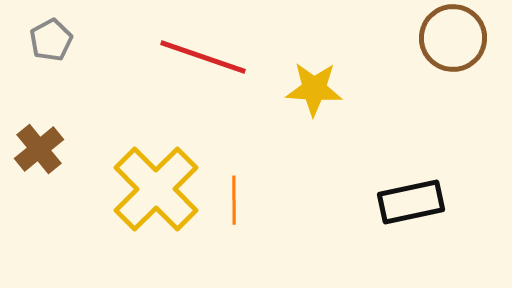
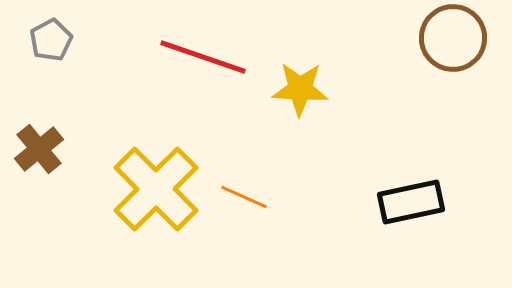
yellow star: moved 14 px left
orange line: moved 10 px right, 3 px up; rotated 66 degrees counterclockwise
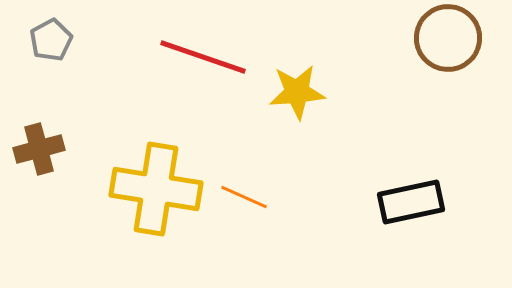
brown circle: moved 5 px left
yellow star: moved 3 px left, 3 px down; rotated 8 degrees counterclockwise
brown cross: rotated 24 degrees clockwise
yellow cross: rotated 36 degrees counterclockwise
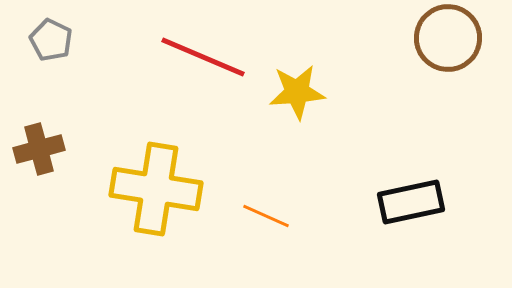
gray pentagon: rotated 18 degrees counterclockwise
red line: rotated 4 degrees clockwise
orange line: moved 22 px right, 19 px down
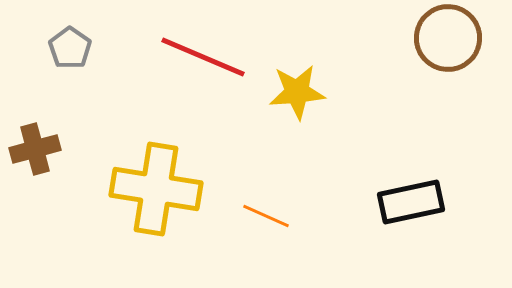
gray pentagon: moved 19 px right, 8 px down; rotated 9 degrees clockwise
brown cross: moved 4 px left
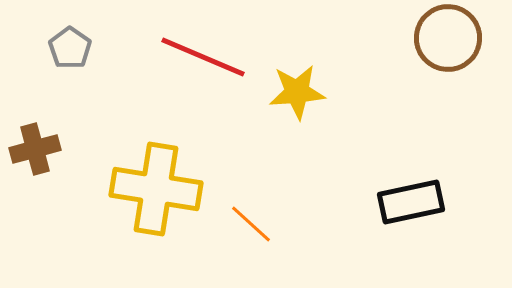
orange line: moved 15 px left, 8 px down; rotated 18 degrees clockwise
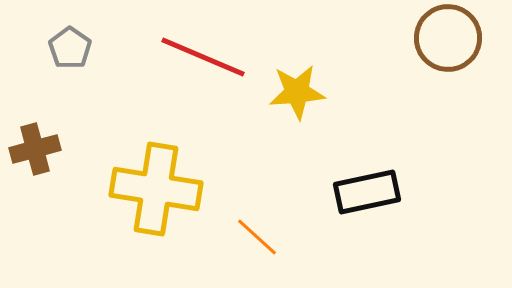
black rectangle: moved 44 px left, 10 px up
orange line: moved 6 px right, 13 px down
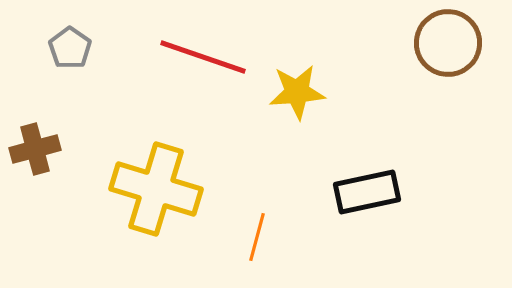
brown circle: moved 5 px down
red line: rotated 4 degrees counterclockwise
yellow cross: rotated 8 degrees clockwise
orange line: rotated 63 degrees clockwise
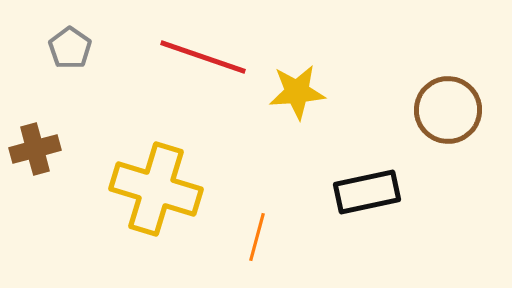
brown circle: moved 67 px down
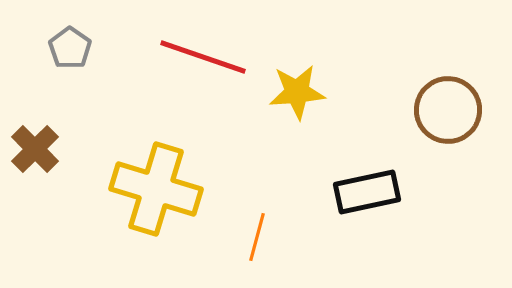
brown cross: rotated 30 degrees counterclockwise
